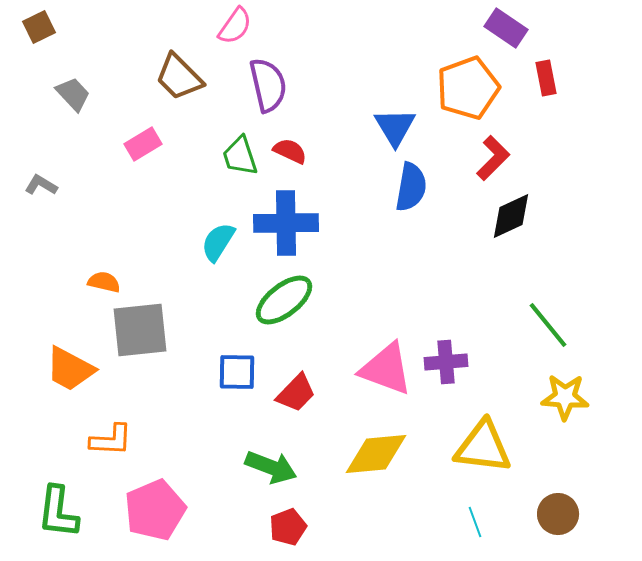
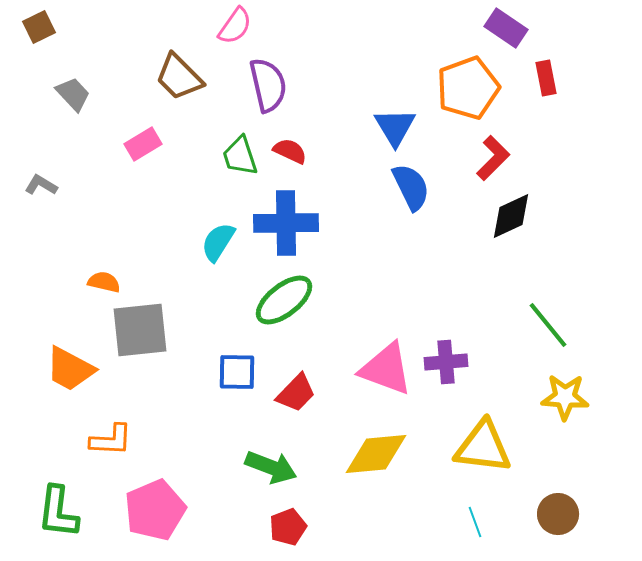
blue semicircle: rotated 36 degrees counterclockwise
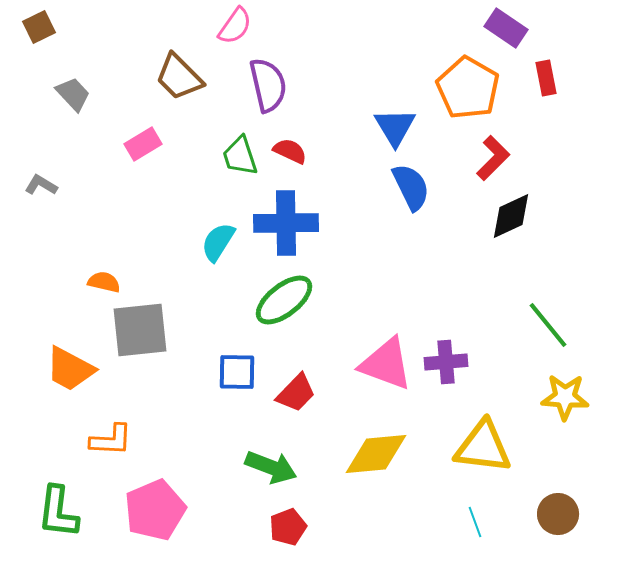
orange pentagon: rotated 22 degrees counterclockwise
pink triangle: moved 5 px up
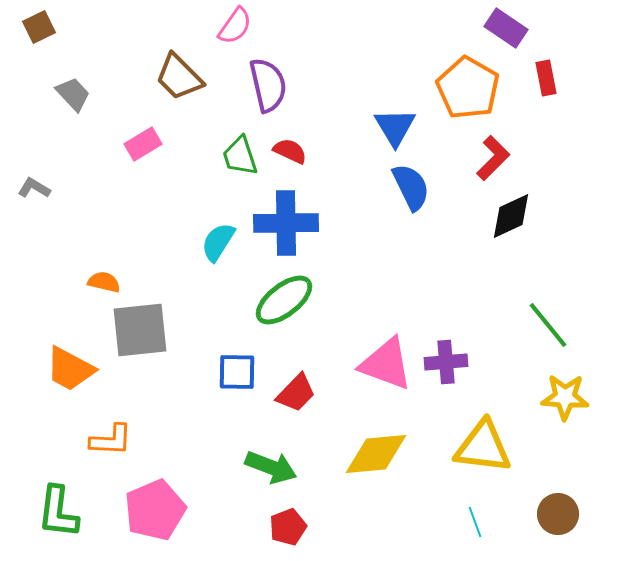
gray L-shape: moved 7 px left, 3 px down
